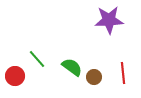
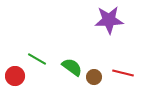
green line: rotated 18 degrees counterclockwise
red line: rotated 70 degrees counterclockwise
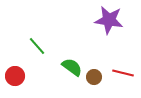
purple star: rotated 12 degrees clockwise
green line: moved 13 px up; rotated 18 degrees clockwise
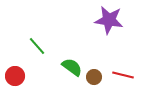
red line: moved 2 px down
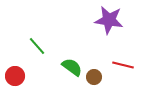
red line: moved 10 px up
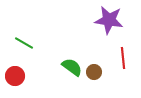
green line: moved 13 px left, 3 px up; rotated 18 degrees counterclockwise
red line: moved 7 px up; rotated 70 degrees clockwise
brown circle: moved 5 px up
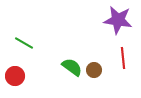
purple star: moved 9 px right
brown circle: moved 2 px up
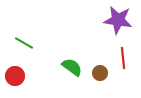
brown circle: moved 6 px right, 3 px down
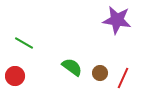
purple star: moved 1 px left
red line: moved 20 px down; rotated 30 degrees clockwise
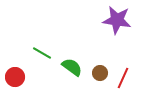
green line: moved 18 px right, 10 px down
red circle: moved 1 px down
